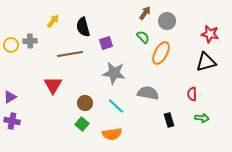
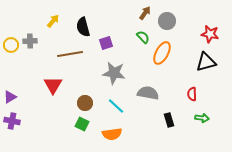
orange ellipse: moved 1 px right
green square: rotated 16 degrees counterclockwise
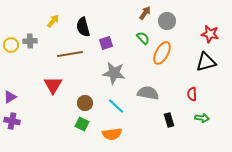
green semicircle: moved 1 px down
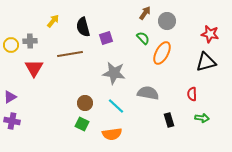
purple square: moved 5 px up
red triangle: moved 19 px left, 17 px up
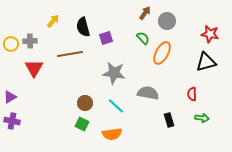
yellow circle: moved 1 px up
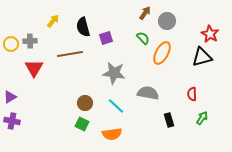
red star: rotated 18 degrees clockwise
black triangle: moved 4 px left, 5 px up
green arrow: rotated 64 degrees counterclockwise
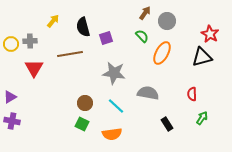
green semicircle: moved 1 px left, 2 px up
black rectangle: moved 2 px left, 4 px down; rotated 16 degrees counterclockwise
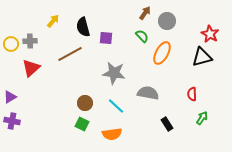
purple square: rotated 24 degrees clockwise
brown line: rotated 20 degrees counterclockwise
red triangle: moved 3 px left; rotated 18 degrees clockwise
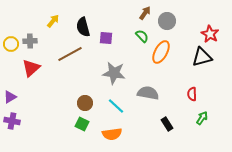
orange ellipse: moved 1 px left, 1 px up
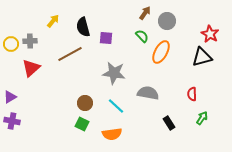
black rectangle: moved 2 px right, 1 px up
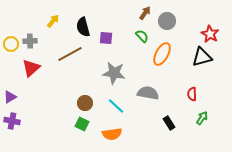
orange ellipse: moved 1 px right, 2 px down
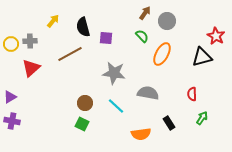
red star: moved 6 px right, 2 px down
orange semicircle: moved 29 px right
